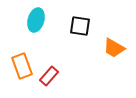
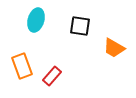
red rectangle: moved 3 px right
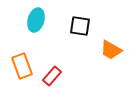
orange trapezoid: moved 3 px left, 2 px down
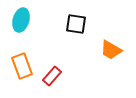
cyan ellipse: moved 15 px left
black square: moved 4 px left, 2 px up
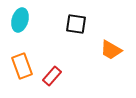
cyan ellipse: moved 1 px left
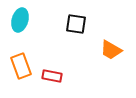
orange rectangle: moved 1 px left
red rectangle: rotated 60 degrees clockwise
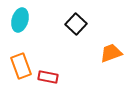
black square: rotated 35 degrees clockwise
orange trapezoid: moved 3 px down; rotated 130 degrees clockwise
red rectangle: moved 4 px left, 1 px down
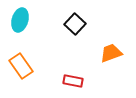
black square: moved 1 px left
orange rectangle: rotated 15 degrees counterclockwise
red rectangle: moved 25 px right, 4 px down
